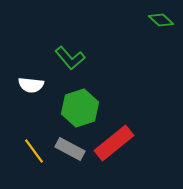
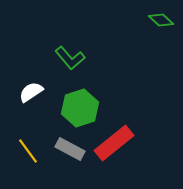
white semicircle: moved 7 px down; rotated 140 degrees clockwise
yellow line: moved 6 px left
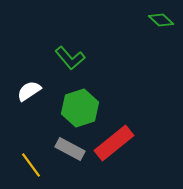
white semicircle: moved 2 px left, 1 px up
yellow line: moved 3 px right, 14 px down
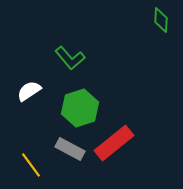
green diamond: rotated 50 degrees clockwise
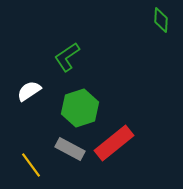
green L-shape: moved 3 px left, 1 px up; rotated 96 degrees clockwise
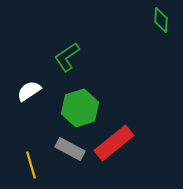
yellow line: rotated 20 degrees clockwise
